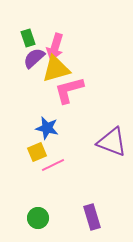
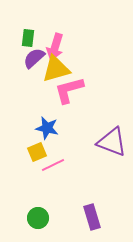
green rectangle: rotated 24 degrees clockwise
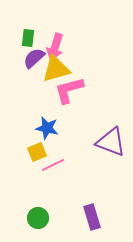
purple triangle: moved 1 px left
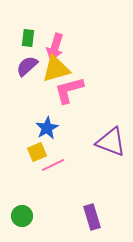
purple semicircle: moved 7 px left, 8 px down
blue star: rotated 30 degrees clockwise
green circle: moved 16 px left, 2 px up
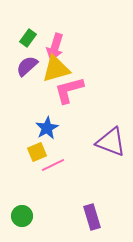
green rectangle: rotated 30 degrees clockwise
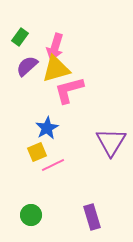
green rectangle: moved 8 px left, 1 px up
purple triangle: rotated 40 degrees clockwise
green circle: moved 9 px right, 1 px up
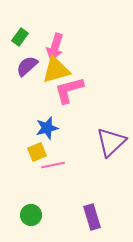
yellow triangle: moved 1 px down
blue star: rotated 15 degrees clockwise
purple triangle: rotated 16 degrees clockwise
pink line: rotated 15 degrees clockwise
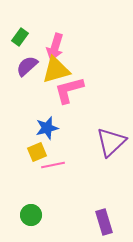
purple rectangle: moved 12 px right, 5 px down
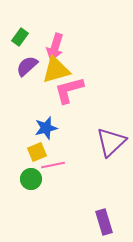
blue star: moved 1 px left
green circle: moved 36 px up
